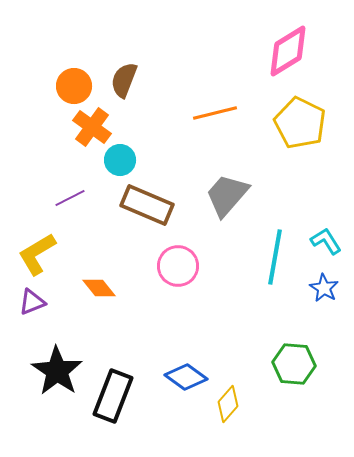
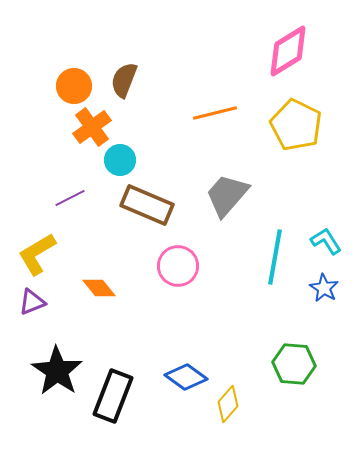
yellow pentagon: moved 4 px left, 2 px down
orange cross: rotated 18 degrees clockwise
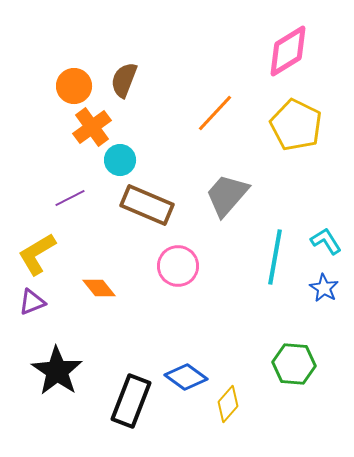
orange line: rotated 33 degrees counterclockwise
black rectangle: moved 18 px right, 5 px down
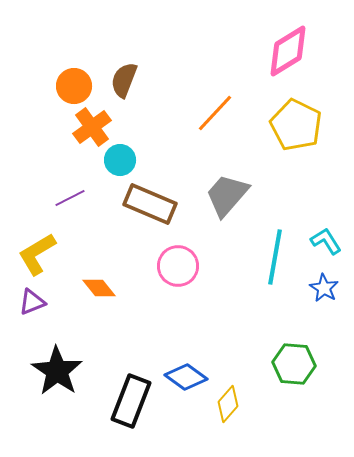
brown rectangle: moved 3 px right, 1 px up
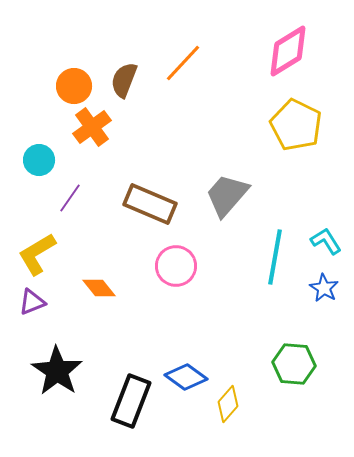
orange line: moved 32 px left, 50 px up
cyan circle: moved 81 px left
purple line: rotated 28 degrees counterclockwise
pink circle: moved 2 px left
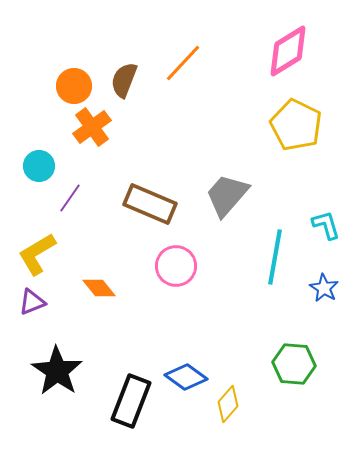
cyan circle: moved 6 px down
cyan L-shape: moved 16 px up; rotated 16 degrees clockwise
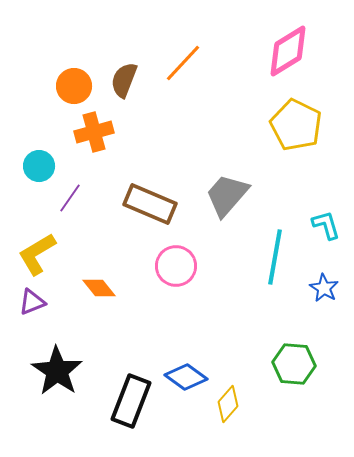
orange cross: moved 2 px right, 5 px down; rotated 21 degrees clockwise
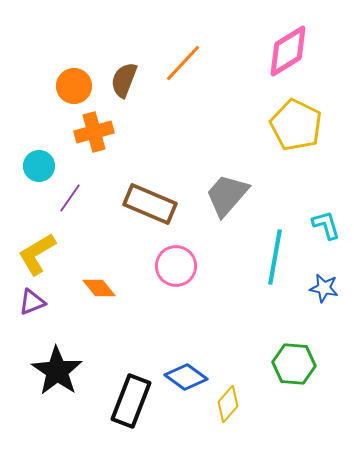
blue star: rotated 20 degrees counterclockwise
